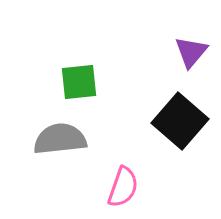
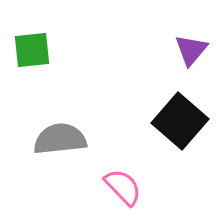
purple triangle: moved 2 px up
green square: moved 47 px left, 32 px up
pink semicircle: rotated 63 degrees counterclockwise
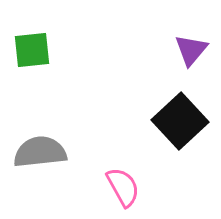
black square: rotated 6 degrees clockwise
gray semicircle: moved 20 px left, 13 px down
pink semicircle: rotated 15 degrees clockwise
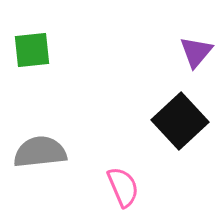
purple triangle: moved 5 px right, 2 px down
pink semicircle: rotated 6 degrees clockwise
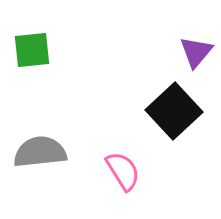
black square: moved 6 px left, 10 px up
pink semicircle: moved 16 px up; rotated 9 degrees counterclockwise
